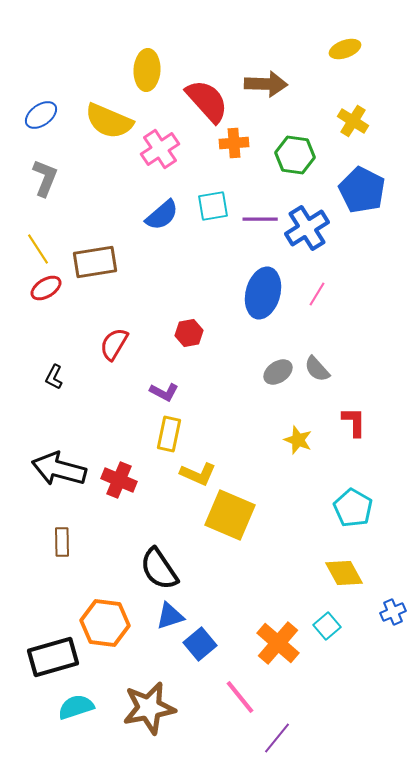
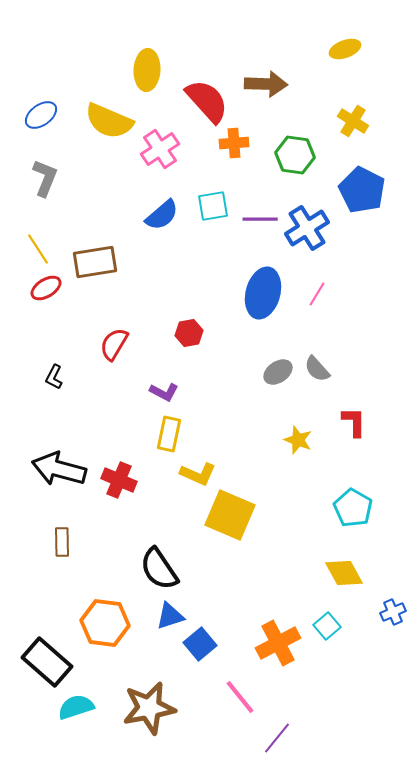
orange cross at (278, 643): rotated 21 degrees clockwise
black rectangle at (53, 657): moved 6 px left, 5 px down; rotated 57 degrees clockwise
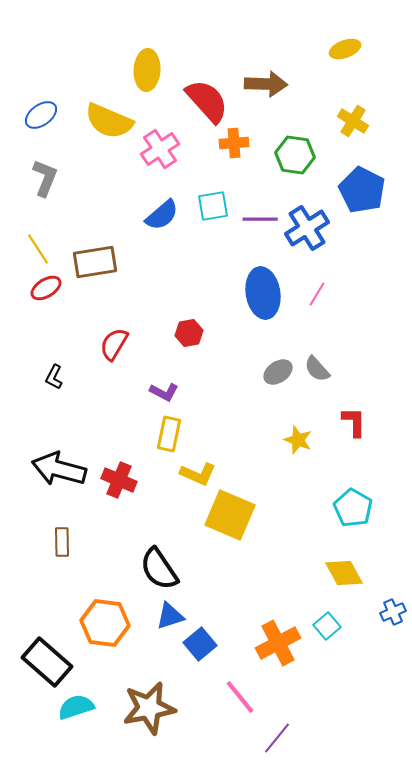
blue ellipse at (263, 293): rotated 24 degrees counterclockwise
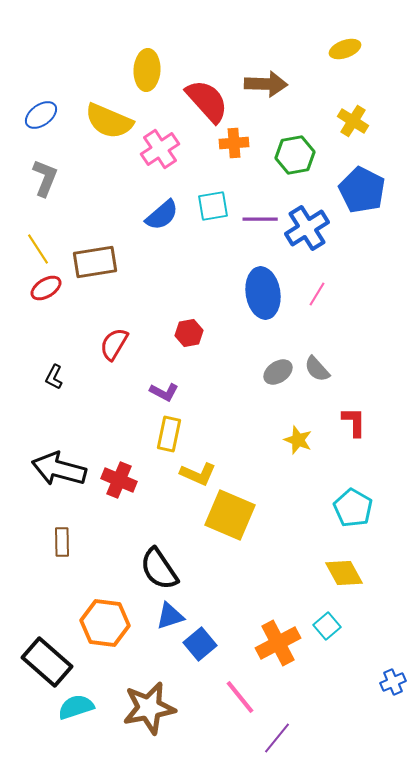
green hexagon at (295, 155): rotated 18 degrees counterclockwise
blue cross at (393, 612): moved 70 px down
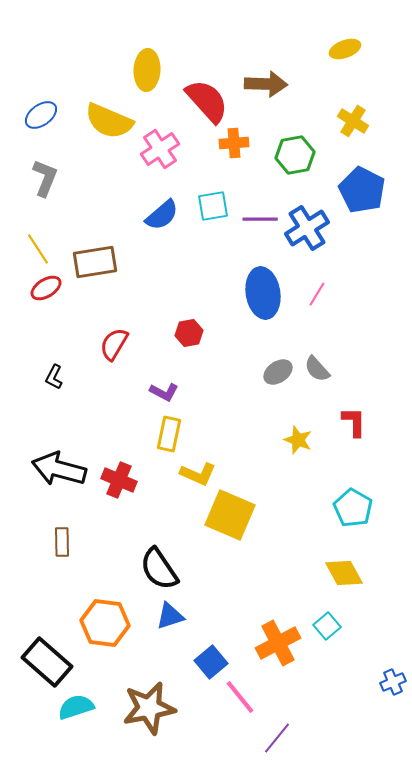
blue square at (200, 644): moved 11 px right, 18 px down
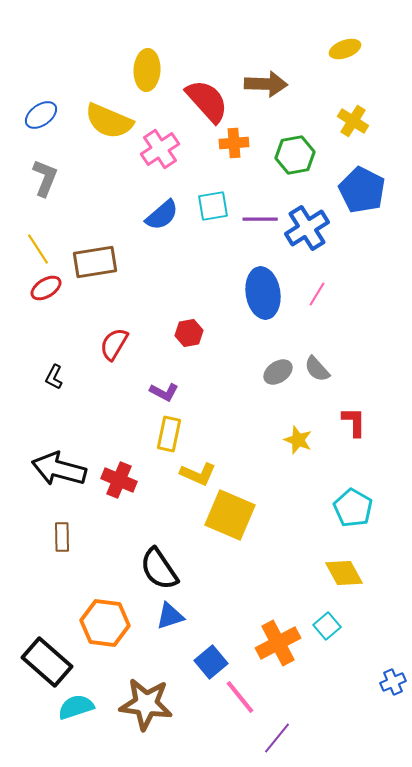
brown rectangle at (62, 542): moved 5 px up
brown star at (149, 708): moved 3 px left, 4 px up; rotated 18 degrees clockwise
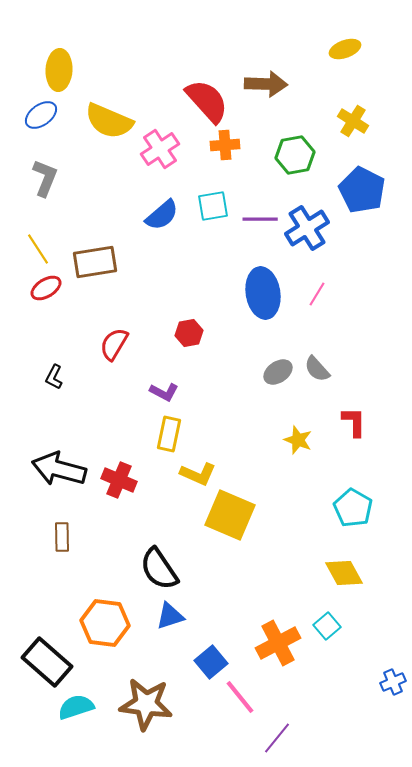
yellow ellipse at (147, 70): moved 88 px left
orange cross at (234, 143): moved 9 px left, 2 px down
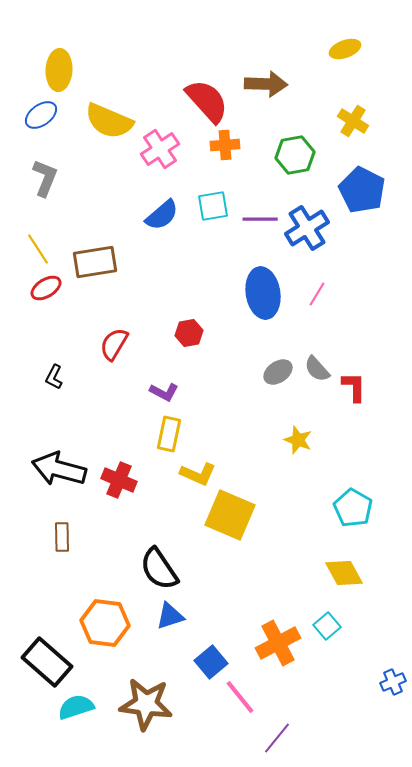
red L-shape at (354, 422): moved 35 px up
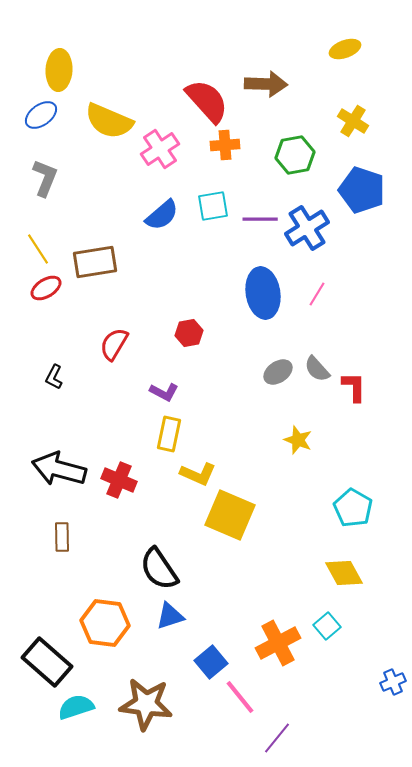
blue pentagon at (362, 190): rotated 9 degrees counterclockwise
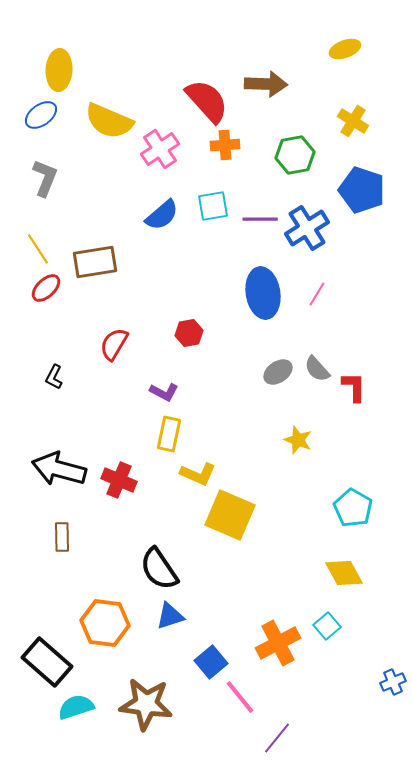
red ellipse at (46, 288): rotated 12 degrees counterclockwise
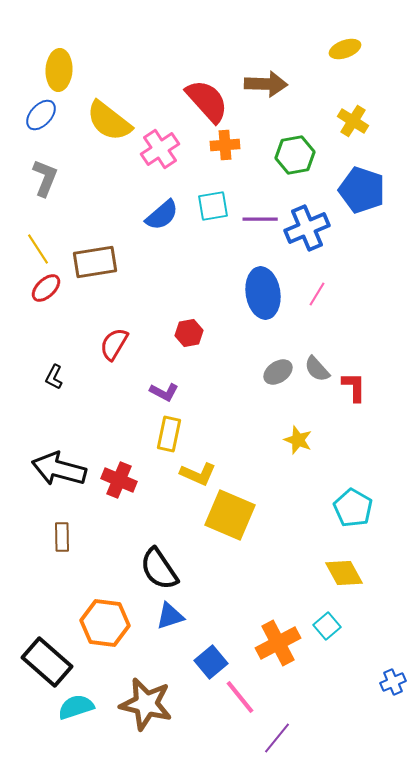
blue ellipse at (41, 115): rotated 12 degrees counterclockwise
yellow semicircle at (109, 121): rotated 15 degrees clockwise
blue cross at (307, 228): rotated 9 degrees clockwise
brown star at (146, 704): rotated 6 degrees clockwise
